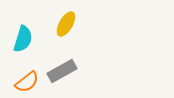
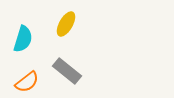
gray rectangle: moved 5 px right; rotated 68 degrees clockwise
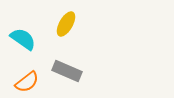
cyan semicircle: rotated 72 degrees counterclockwise
gray rectangle: rotated 16 degrees counterclockwise
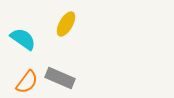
gray rectangle: moved 7 px left, 7 px down
orange semicircle: rotated 15 degrees counterclockwise
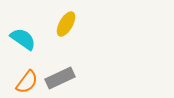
gray rectangle: rotated 48 degrees counterclockwise
